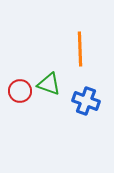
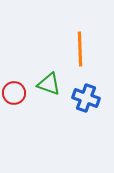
red circle: moved 6 px left, 2 px down
blue cross: moved 3 px up
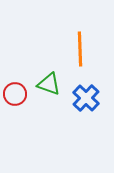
red circle: moved 1 px right, 1 px down
blue cross: rotated 24 degrees clockwise
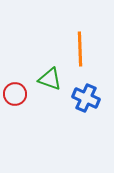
green triangle: moved 1 px right, 5 px up
blue cross: rotated 20 degrees counterclockwise
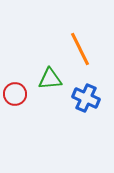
orange line: rotated 24 degrees counterclockwise
green triangle: rotated 25 degrees counterclockwise
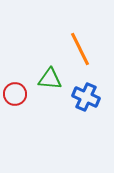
green triangle: rotated 10 degrees clockwise
blue cross: moved 1 px up
